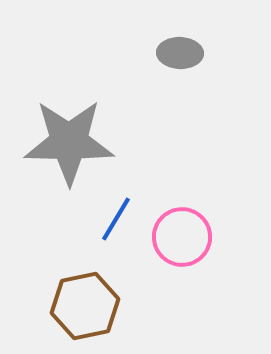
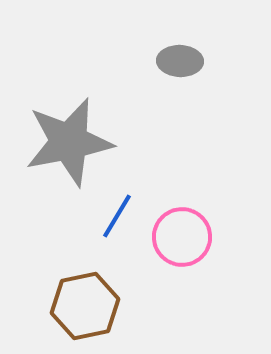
gray ellipse: moved 8 px down
gray star: rotated 12 degrees counterclockwise
blue line: moved 1 px right, 3 px up
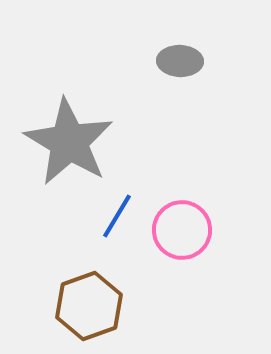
gray star: rotated 30 degrees counterclockwise
pink circle: moved 7 px up
brown hexagon: moved 4 px right; rotated 8 degrees counterclockwise
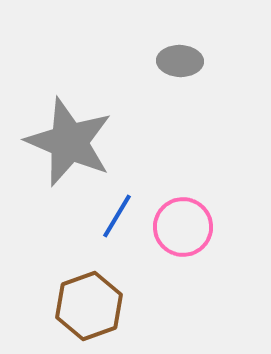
gray star: rotated 8 degrees counterclockwise
pink circle: moved 1 px right, 3 px up
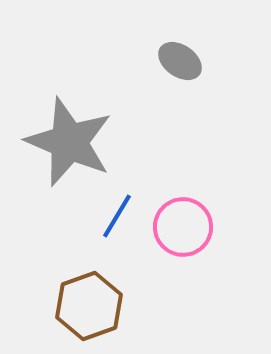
gray ellipse: rotated 33 degrees clockwise
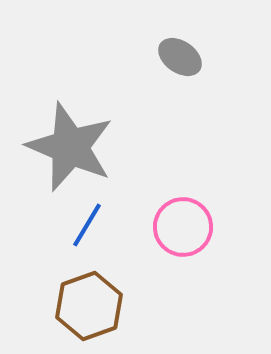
gray ellipse: moved 4 px up
gray star: moved 1 px right, 5 px down
blue line: moved 30 px left, 9 px down
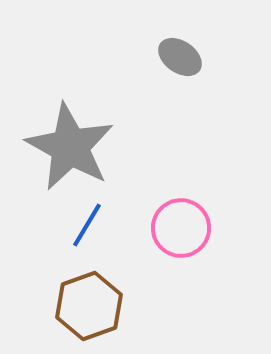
gray star: rotated 6 degrees clockwise
pink circle: moved 2 px left, 1 px down
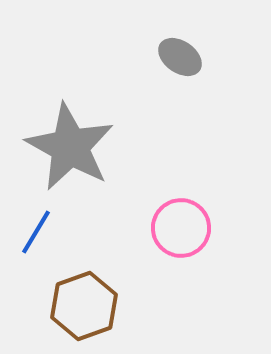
blue line: moved 51 px left, 7 px down
brown hexagon: moved 5 px left
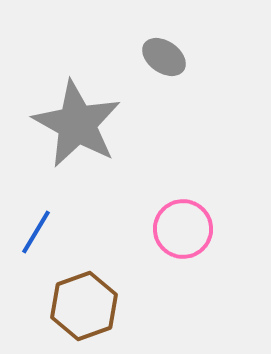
gray ellipse: moved 16 px left
gray star: moved 7 px right, 23 px up
pink circle: moved 2 px right, 1 px down
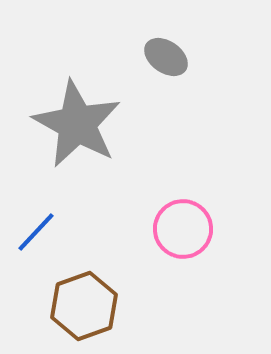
gray ellipse: moved 2 px right
blue line: rotated 12 degrees clockwise
